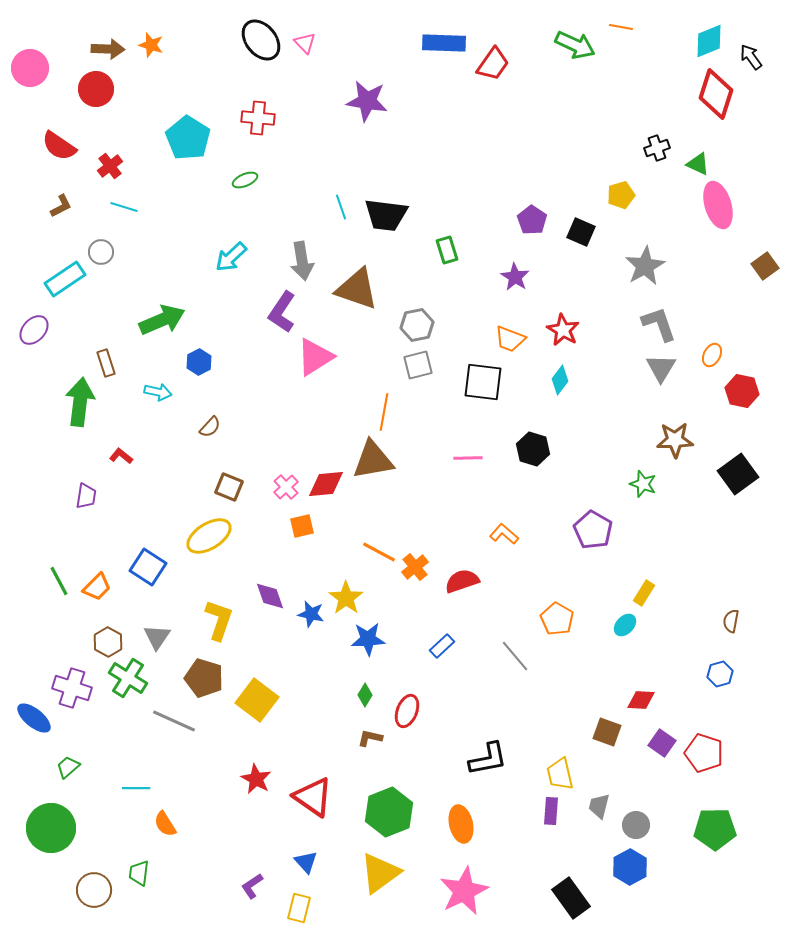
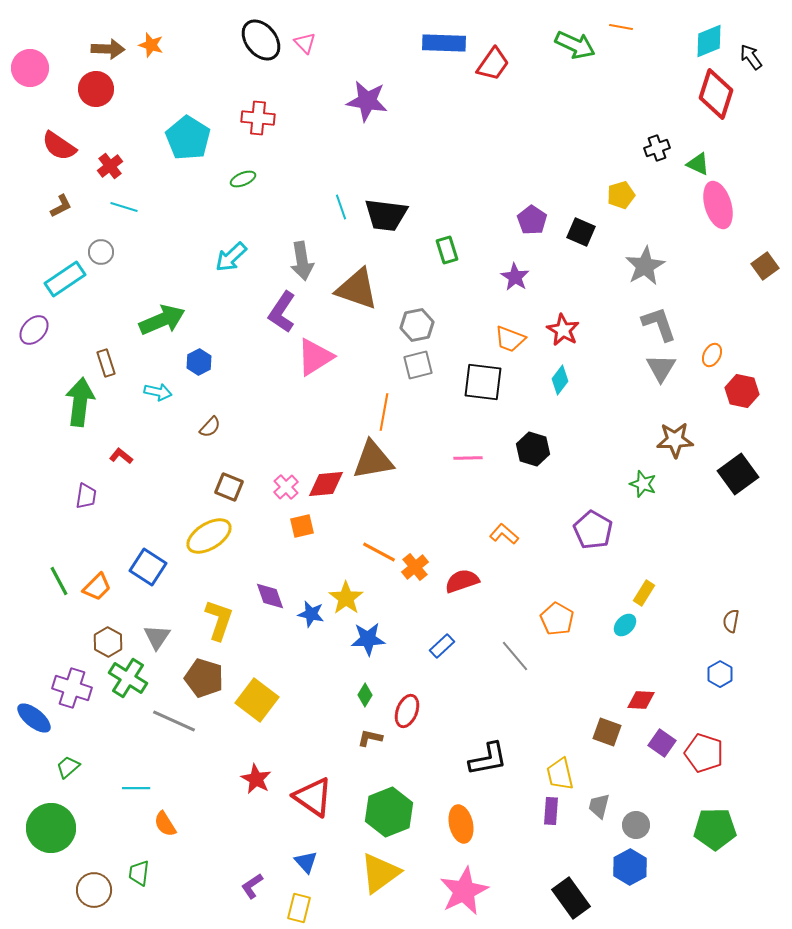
green ellipse at (245, 180): moved 2 px left, 1 px up
blue hexagon at (720, 674): rotated 15 degrees counterclockwise
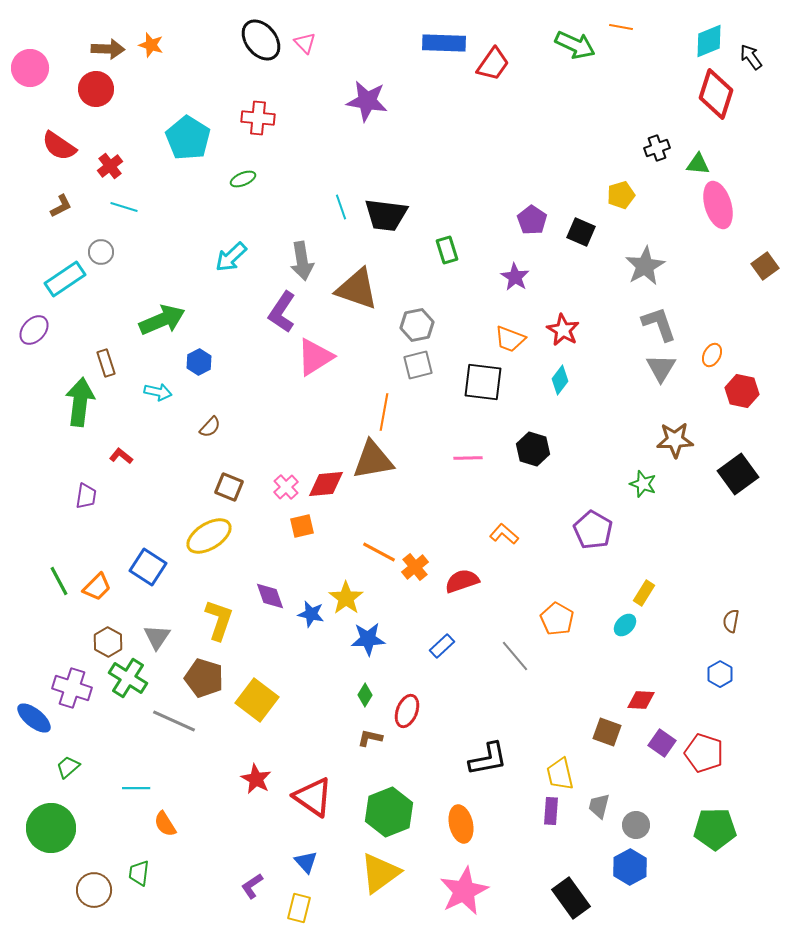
green triangle at (698, 164): rotated 20 degrees counterclockwise
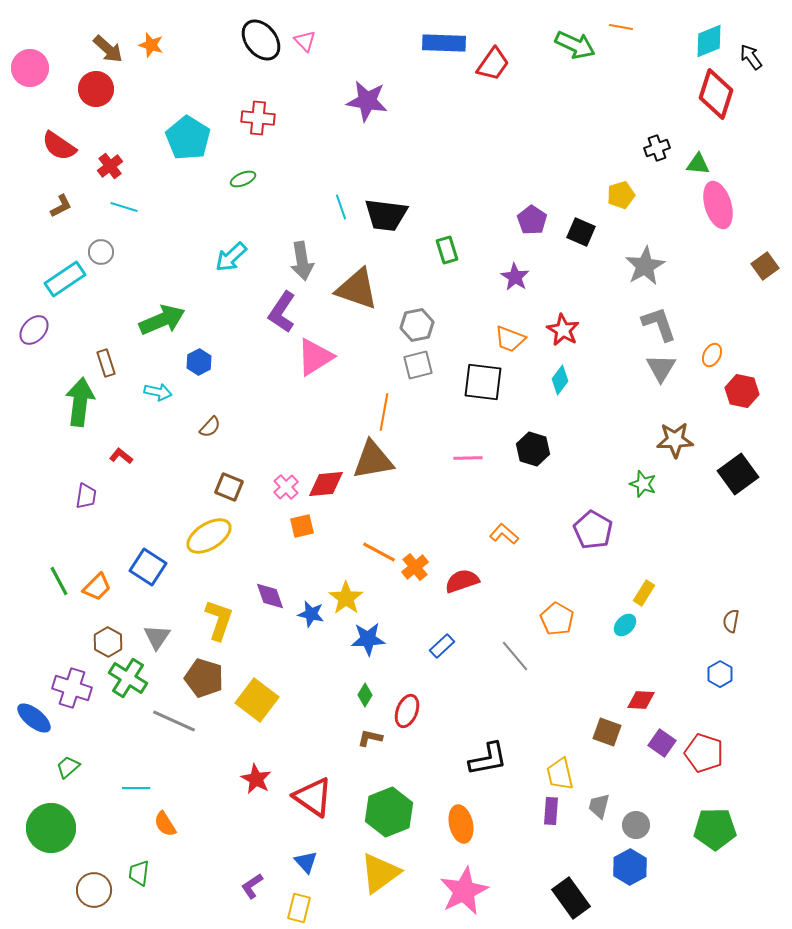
pink triangle at (305, 43): moved 2 px up
brown arrow at (108, 49): rotated 40 degrees clockwise
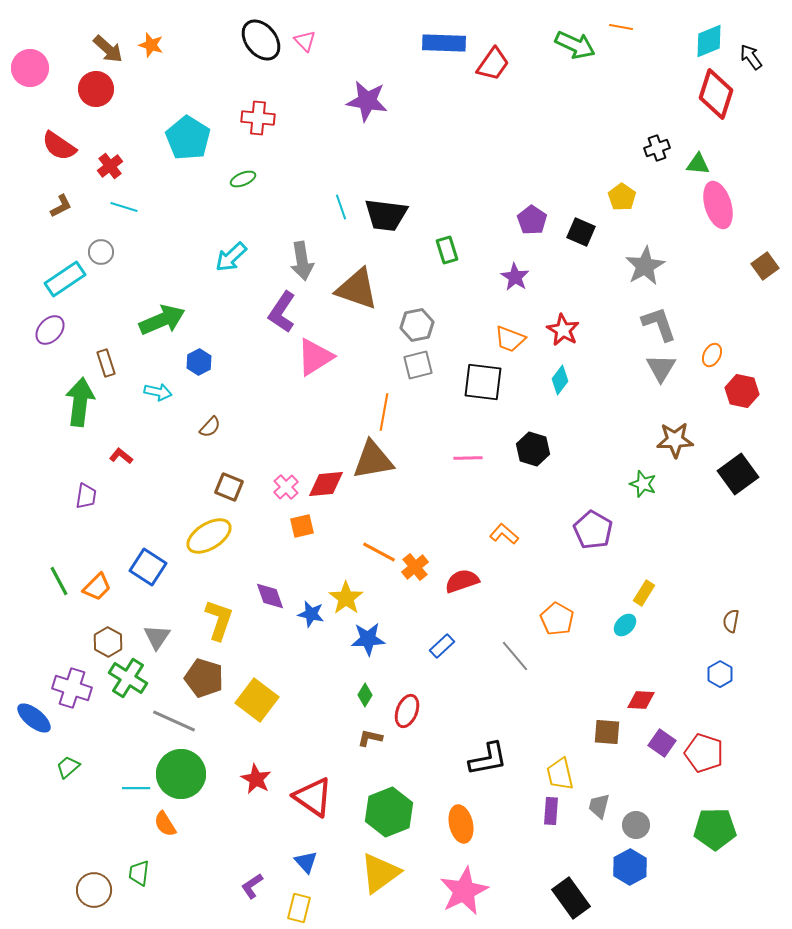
yellow pentagon at (621, 195): moved 1 px right, 2 px down; rotated 20 degrees counterclockwise
purple ellipse at (34, 330): moved 16 px right
brown square at (607, 732): rotated 16 degrees counterclockwise
green circle at (51, 828): moved 130 px right, 54 px up
